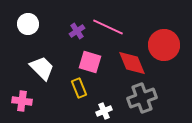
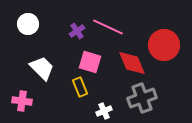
yellow rectangle: moved 1 px right, 1 px up
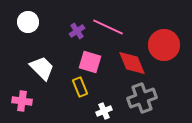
white circle: moved 2 px up
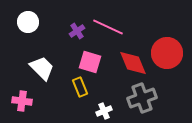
red circle: moved 3 px right, 8 px down
red diamond: moved 1 px right
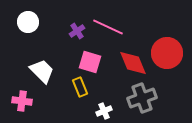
white trapezoid: moved 3 px down
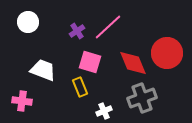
pink line: rotated 68 degrees counterclockwise
white trapezoid: moved 1 px right, 1 px up; rotated 24 degrees counterclockwise
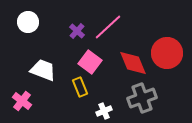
purple cross: rotated 14 degrees counterclockwise
pink square: rotated 20 degrees clockwise
pink cross: rotated 30 degrees clockwise
